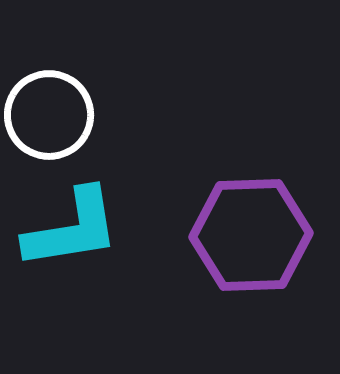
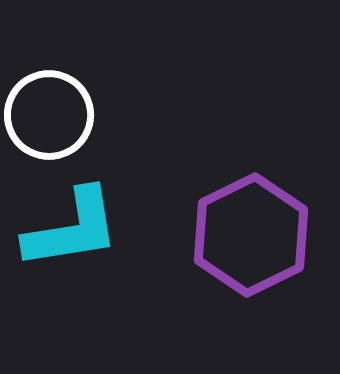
purple hexagon: rotated 24 degrees counterclockwise
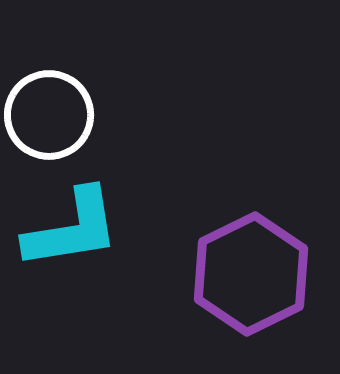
purple hexagon: moved 39 px down
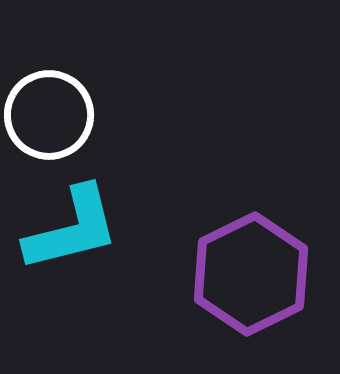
cyan L-shape: rotated 5 degrees counterclockwise
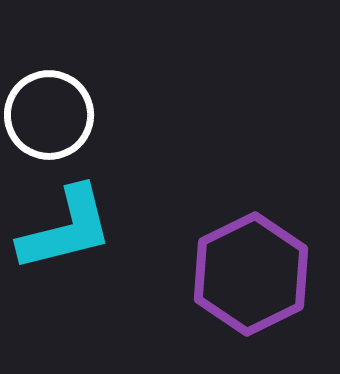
cyan L-shape: moved 6 px left
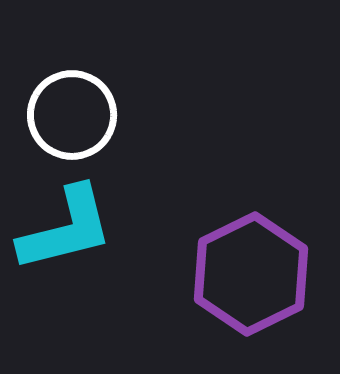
white circle: moved 23 px right
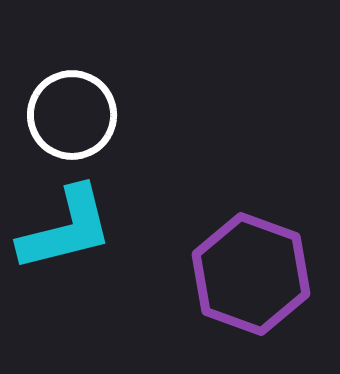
purple hexagon: rotated 14 degrees counterclockwise
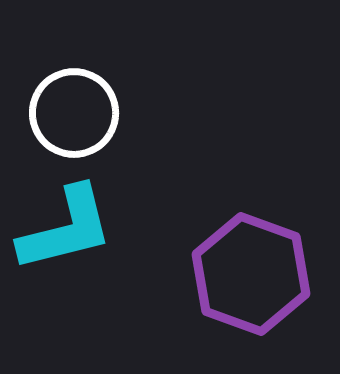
white circle: moved 2 px right, 2 px up
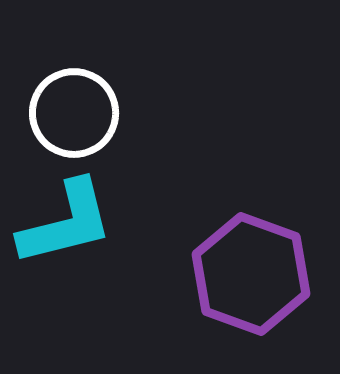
cyan L-shape: moved 6 px up
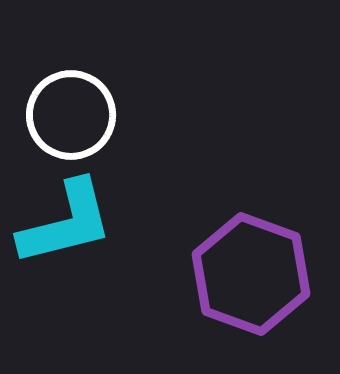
white circle: moved 3 px left, 2 px down
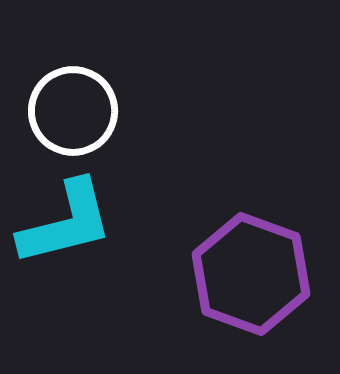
white circle: moved 2 px right, 4 px up
